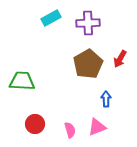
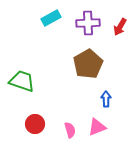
red arrow: moved 32 px up
green trapezoid: rotated 16 degrees clockwise
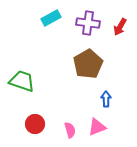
purple cross: rotated 10 degrees clockwise
